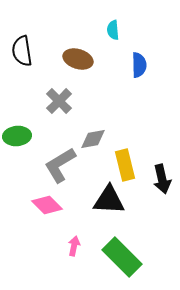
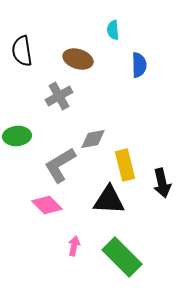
gray cross: moved 5 px up; rotated 16 degrees clockwise
black arrow: moved 4 px down
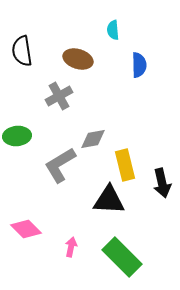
pink diamond: moved 21 px left, 24 px down
pink arrow: moved 3 px left, 1 px down
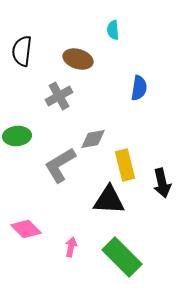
black semicircle: rotated 16 degrees clockwise
blue semicircle: moved 23 px down; rotated 10 degrees clockwise
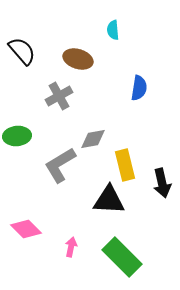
black semicircle: rotated 132 degrees clockwise
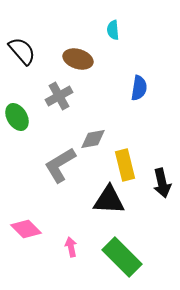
green ellipse: moved 19 px up; rotated 64 degrees clockwise
pink arrow: rotated 24 degrees counterclockwise
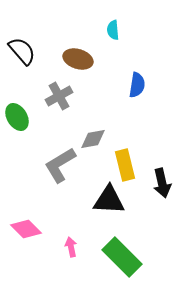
blue semicircle: moved 2 px left, 3 px up
